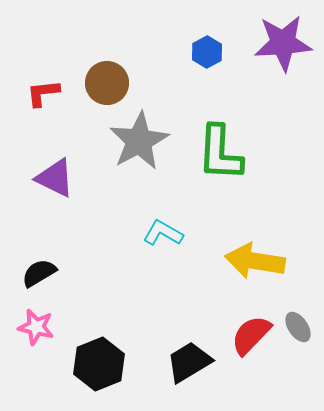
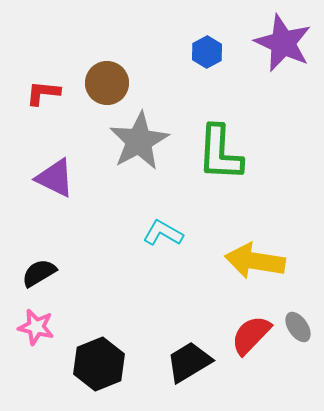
purple star: rotated 28 degrees clockwise
red L-shape: rotated 12 degrees clockwise
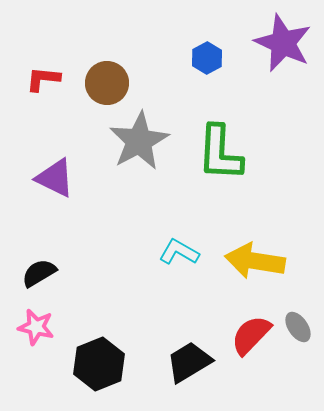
blue hexagon: moved 6 px down
red L-shape: moved 14 px up
cyan L-shape: moved 16 px right, 19 px down
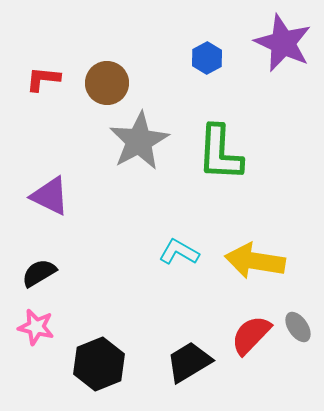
purple triangle: moved 5 px left, 18 px down
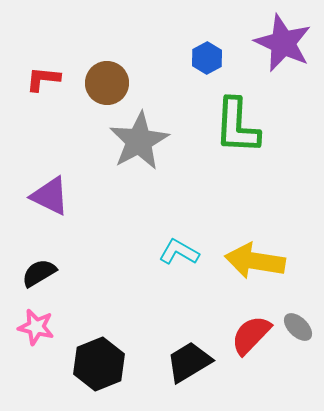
green L-shape: moved 17 px right, 27 px up
gray ellipse: rotated 12 degrees counterclockwise
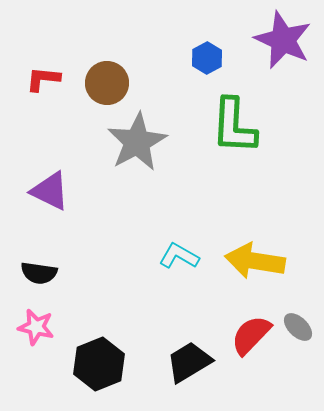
purple star: moved 3 px up
green L-shape: moved 3 px left
gray star: moved 2 px left, 1 px down
purple triangle: moved 5 px up
cyan L-shape: moved 4 px down
black semicircle: rotated 141 degrees counterclockwise
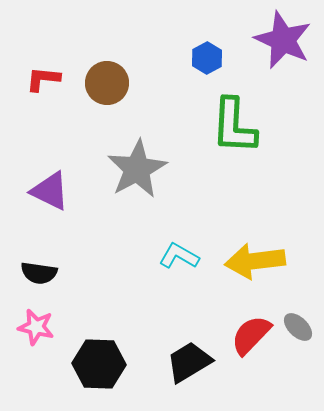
gray star: moved 27 px down
yellow arrow: rotated 16 degrees counterclockwise
black hexagon: rotated 24 degrees clockwise
